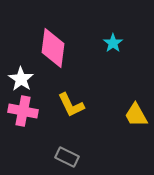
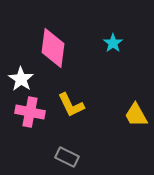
pink cross: moved 7 px right, 1 px down
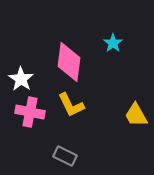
pink diamond: moved 16 px right, 14 px down
gray rectangle: moved 2 px left, 1 px up
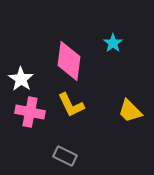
pink diamond: moved 1 px up
yellow trapezoid: moved 6 px left, 4 px up; rotated 16 degrees counterclockwise
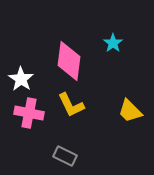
pink cross: moved 1 px left, 1 px down
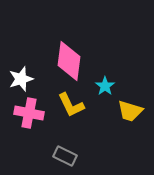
cyan star: moved 8 px left, 43 px down
white star: rotated 20 degrees clockwise
yellow trapezoid: rotated 28 degrees counterclockwise
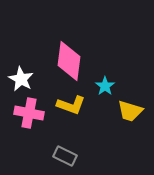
white star: rotated 25 degrees counterclockwise
yellow L-shape: rotated 44 degrees counterclockwise
